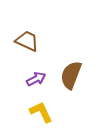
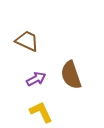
brown semicircle: rotated 40 degrees counterclockwise
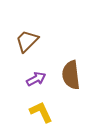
brown trapezoid: rotated 70 degrees counterclockwise
brown semicircle: rotated 12 degrees clockwise
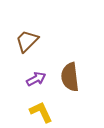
brown semicircle: moved 1 px left, 2 px down
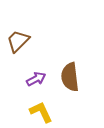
brown trapezoid: moved 9 px left
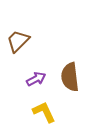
yellow L-shape: moved 3 px right
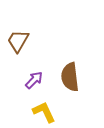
brown trapezoid: rotated 15 degrees counterclockwise
purple arrow: moved 2 px left, 1 px down; rotated 18 degrees counterclockwise
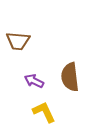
brown trapezoid: rotated 115 degrees counterclockwise
purple arrow: moved 1 px down; rotated 108 degrees counterclockwise
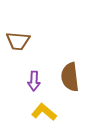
purple arrow: rotated 114 degrees counterclockwise
yellow L-shape: rotated 25 degrees counterclockwise
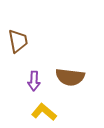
brown trapezoid: rotated 105 degrees counterclockwise
brown semicircle: rotated 76 degrees counterclockwise
